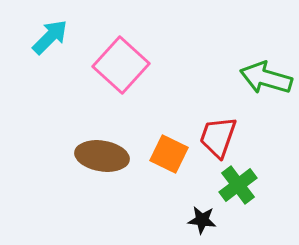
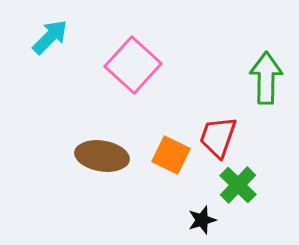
pink square: moved 12 px right
green arrow: rotated 75 degrees clockwise
orange square: moved 2 px right, 1 px down
green cross: rotated 9 degrees counterclockwise
black star: rotated 24 degrees counterclockwise
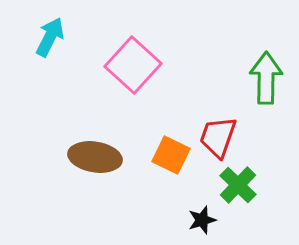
cyan arrow: rotated 18 degrees counterclockwise
brown ellipse: moved 7 px left, 1 px down
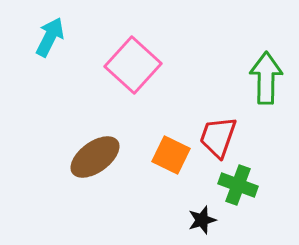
brown ellipse: rotated 45 degrees counterclockwise
green cross: rotated 24 degrees counterclockwise
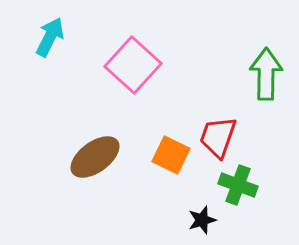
green arrow: moved 4 px up
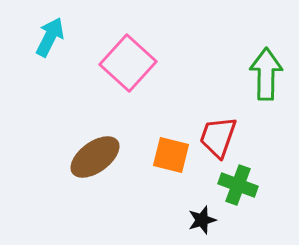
pink square: moved 5 px left, 2 px up
orange square: rotated 12 degrees counterclockwise
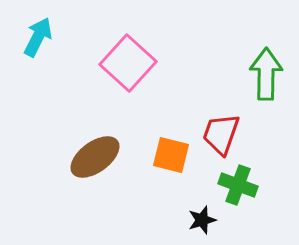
cyan arrow: moved 12 px left
red trapezoid: moved 3 px right, 3 px up
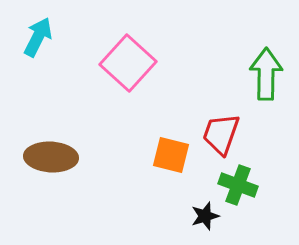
brown ellipse: moved 44 px left; rotated 39 degrees clockwise
black star: moved 3 px right, 4 px up
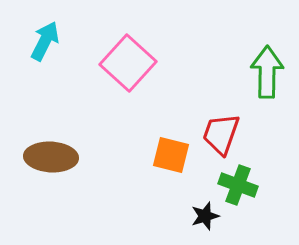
cyan arrow: moved 7 px right, 4 px down
green arrow: moved 1 px right, 2 px up
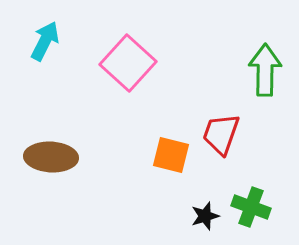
green arrow: moved 2 px left, 2 px up
green cross: moved 13 px right, 22 px down
